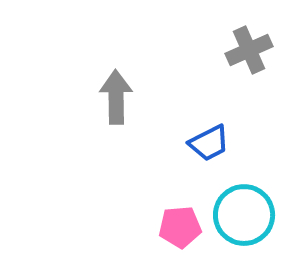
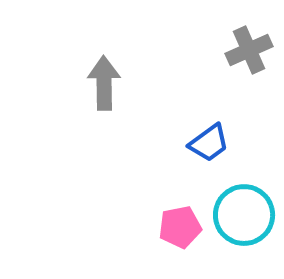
gray arrow: moved 12 px left, 14 px up
blue trapezoid: rotated 9 degrees counterclockwise
pink pentagon: rotated 6 degrees counterclockwise
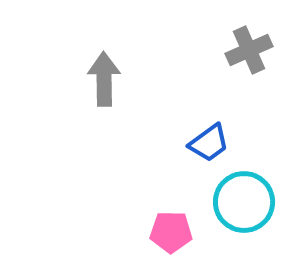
gray arrow: moved 4 px up
cyan circle: moved 13 px up
pink pentagon: moved 9 px left, 5 px down; rotated 12 degrees clockwise
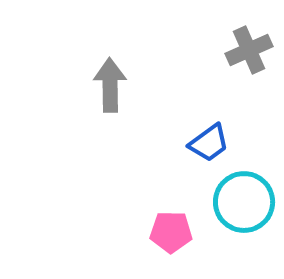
gray arrow: moved 6 px right, 6 px down
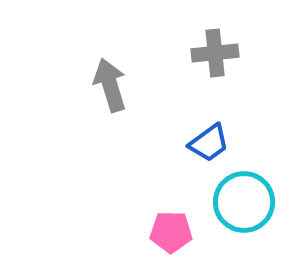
gray cross: moved 34 px left, 3 px down; rotated 18 degrees clockwise
gray arrow: rotated 16 degrees counterclockwise
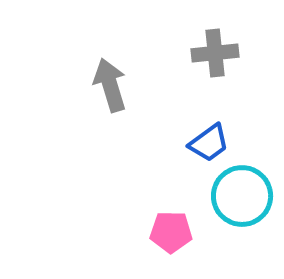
cyan circle: moved 2 px left, 6 px up
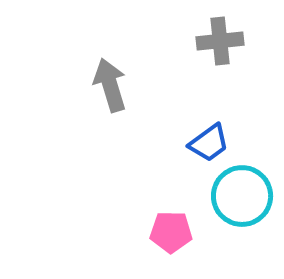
gray cross: moved 5 px right, 12 px up
